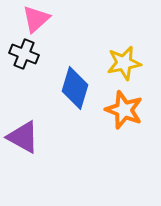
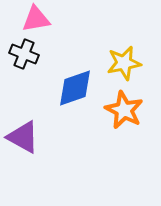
pink triangle: rotated 32 degrees clockwise
blue diamond: rotated 54 degrees clockwise
orange star: rotated 6 degrees clockwise
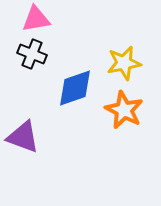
black cross: moved 8 px right
purple triangle: rotated 9 degrees counterclockwise
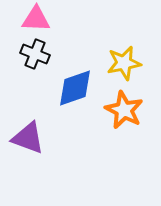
pink triangle: rotated 12 degrees clockwise
black cross: moved 3 px right
purple triangle: moved 5 px right, 1 px down
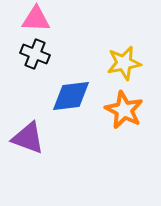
blue diamond: moved 4 px left, 8 px down; rotated 12 degrees clockwise
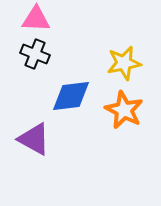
purple triangle: moved 6 px right, 1 px down; rotated 9 degrees clockwise
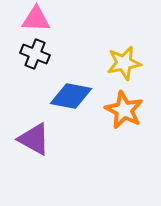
blue diamond: rotated 18 degrees clockwise
